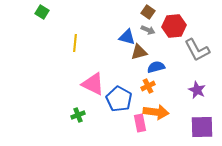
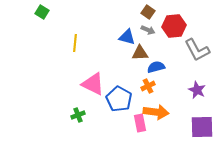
brown triangle: moved 1 px right, 1 px down; rotated 12 degrees clockwise
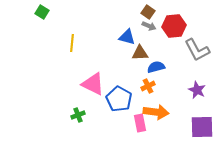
gray arrow: moved 1 px right, 4 px up
yellow line: moved 3 px left
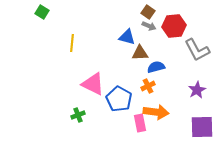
purple star: rotated 18 degrees clockwise
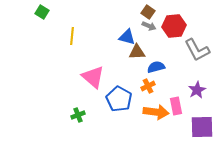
yellow line: moved 7 px up
brown triangle: moved 3 px left, 1 px up
pink triangle: moved 7 px up; rotated 15 degrees clockwise
pink rectangle: moved 36 px right, 17 px up
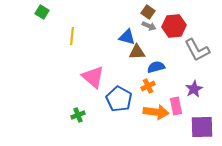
purple star: moved 3 px left, 1 px up
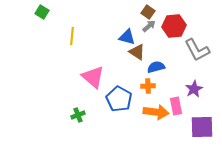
gray arrow: rotated 64 degrees counterclockwise
brown triangle: rotated 36 degrees clockwise
orange cross: rotated 24 degrees clockwise
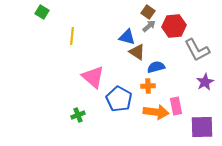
purple star: moved 11 px right, 7 px up
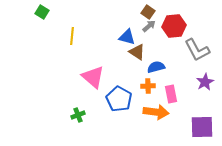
pink rectangle: moved 5 px left, 12 px up
